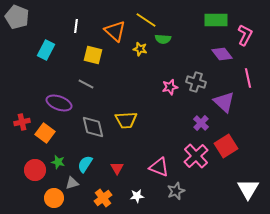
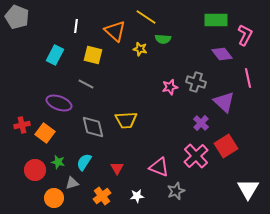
yellow line: moved 3 px up
cyan rectangle: moved 9 px right, 5 px down
red cross: moved 3 px down
cyan semicircle: moved 1 px left, 2 px up
orange cross: moved 1 px left, 2 px up
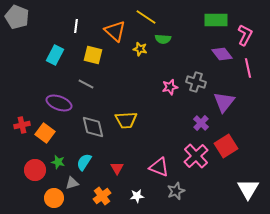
pink line: moved 10 px up
purple triangle: rotated 25 degrees clockwise
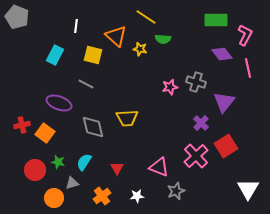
orange triangle: moved 1 px right, 5 px down
yellow trapezoid: moved 1 px right, 2 px up
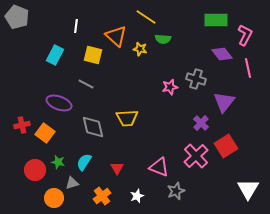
gray cross: moved 3 px up
white star: rotated 16 degrees counterclockwise
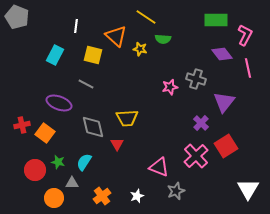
red triangle: moved 24 px up
gray triangle: rotated 16 degrees clockwise
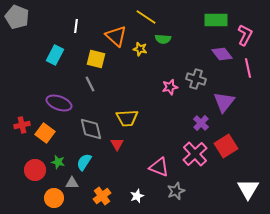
yellow square: moved 3 px right, 4 px down
gray line: moved 4 px right; rotated 35 degrees clockwise
gray diamond: moved 2 px left, 2 px down
pink cross: moved 1 px left, 2 px up
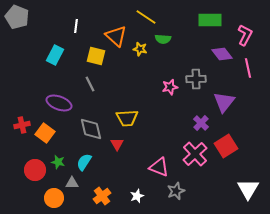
green rectangle: moved 6 px left
yellow square: moved 3 px up
gray cross: rotated 18 degrees counterclockwise
